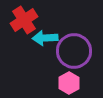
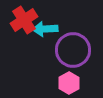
cyan arrow: moved 9 px up
purple circle: moved 1 px left, 1 px up
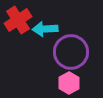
red cross: moved 6 px left
purple circle: moved 2 px left, 2 px down
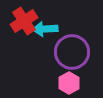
red cross: moved 6 px right, 1 px down
purple circle: moved 1 px right
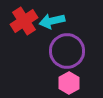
cyan arrow: moved 7 px right, 8 px up; rotated 10 degrees counterclockwise
purple circle: moved 5 px left, 1 px up
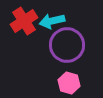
purple circle: moved 6 px up
pink hexagon: rotated 15 degrees counterclockwise
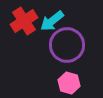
cyan arrow: rotated 25 degrees counterclockwise
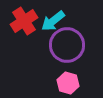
cyan arrow: moved 1 px right
pink hexagon: moved 1 px left
